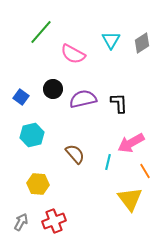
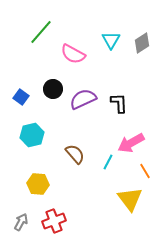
purple semicircle: rotated 12 degrees counterclockwise
cyan line: rotated 14 degrees clockwise
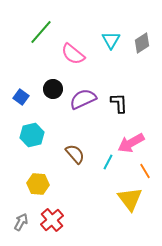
pink semicircle: rotated 10 degrees clockwise
red cross: moved 2 px left, 1 px up; rotated 20 degrees counterclockwise
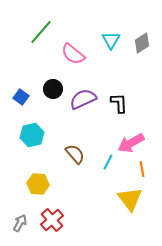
orange line: moved 3 px left, 2 px up; rotated 21 degrees clockwise
gray arrow: moved 1 px left, 1 px down
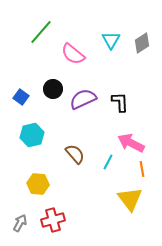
black L-shape: moved 1 px right, 1 px up
pink arrow: rotated 56 degrees clockwise
red cross: moved 1 px right; rotated 25 degrees clockwise
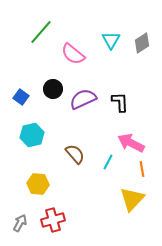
yellow triangle: moved 2 px right; rotated 20 degrees clockwise
